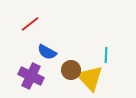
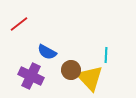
red line: moved 11 px left
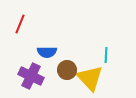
red line: moved 1 px right; rotated 30 degrees counterclockwise
blue semicircle: rotated 30 degrees counterclockwise
brown circle: moved 4 px left
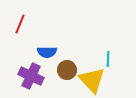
cyan line: moved 2 px right, 4 px down
yellow triangle: moved 2 px right, 2 px down
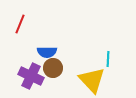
brown circle: moved 14 px left, 2 px up
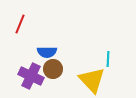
brown circle: moved 1 px down
